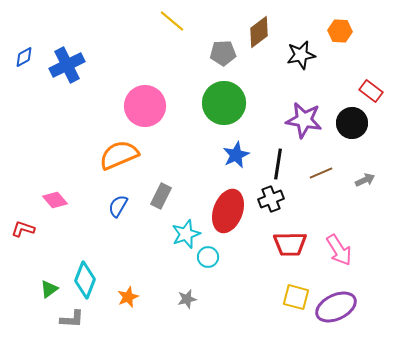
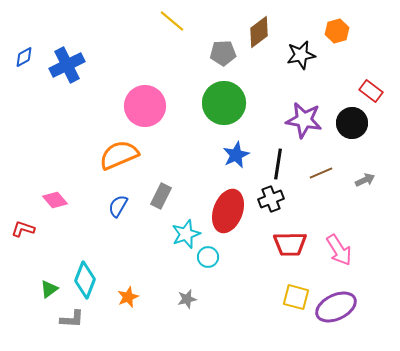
orange hexagon: moved 3 px left; rotated 20 degrees counterclockwise
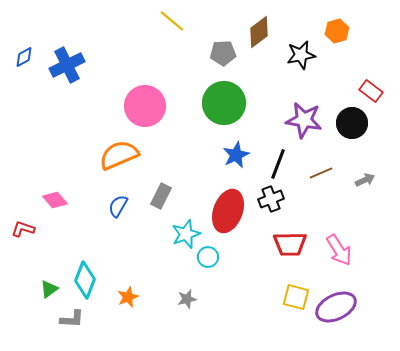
black line: rotated 12 degrees clockwise
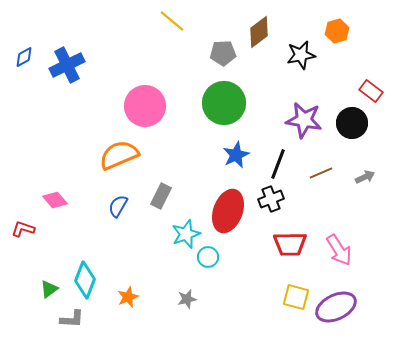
gray arrow: moved 3 px up
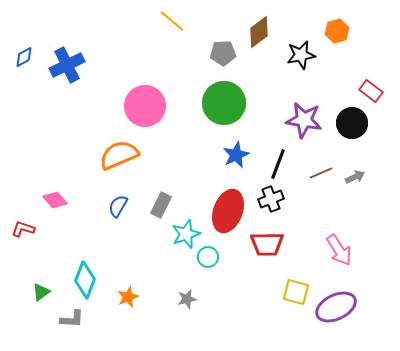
gray arrow: moved 10 px left
gray rectangle: moved 9 px down
red trapezoid: moved 23 px left
green triangle: moved 8 px left, 3 px down
yellow square: moved 5 px up
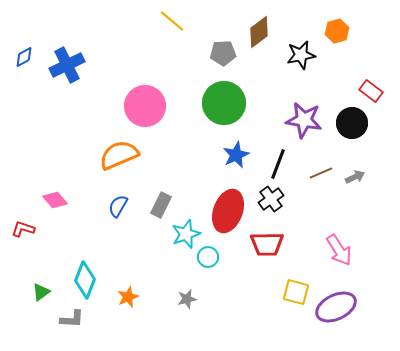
black cross: rotated 15 degrees counterclockwise
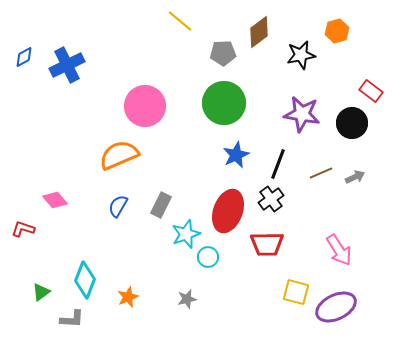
yellow line: moved 8 px right
purple star: moved 2 px left, 6 px up
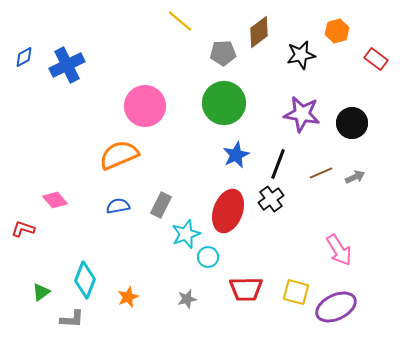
red rectangle: moved 5 px right, 32 px up
blue semicircle: rotated 50 degrees clockwise
red trapezoid: moved 21 px left, 45 px down
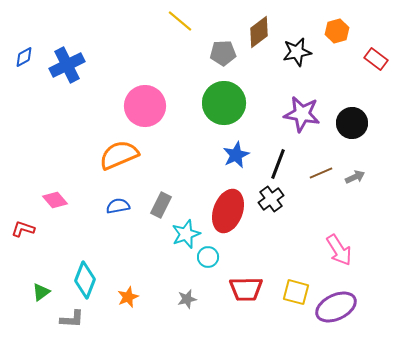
black star: moved 4 px left, 3 px up
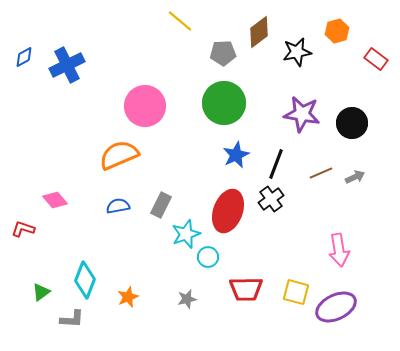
black line: moved 2 px left
pink arrow: rotated 24 degrees clockwise
